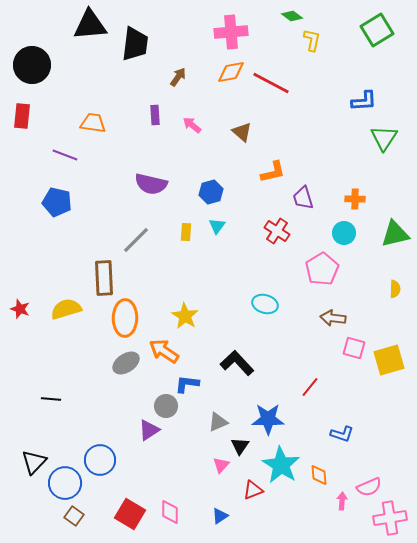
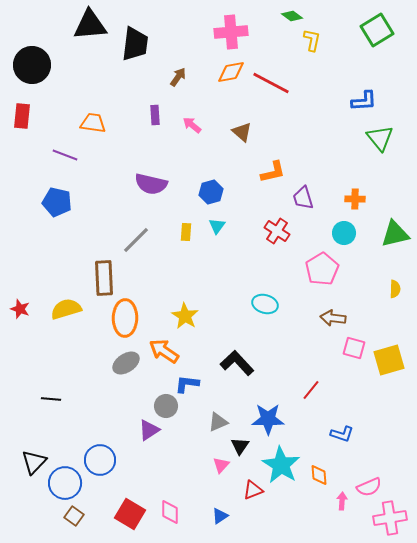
green triangle at (384, 138): moved 4 px left; rotated 12 degrees counterclockwise
red line at (310, 387): moved 1 px right, 3 px down
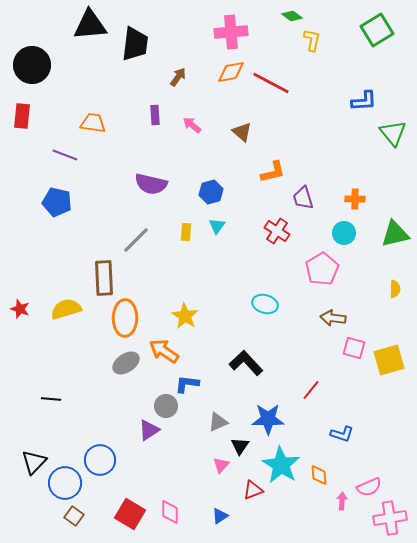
green triangle at (380, 138): moved 13 px right, 5 px up
black L-shape at (237, 363): moved 9 px right
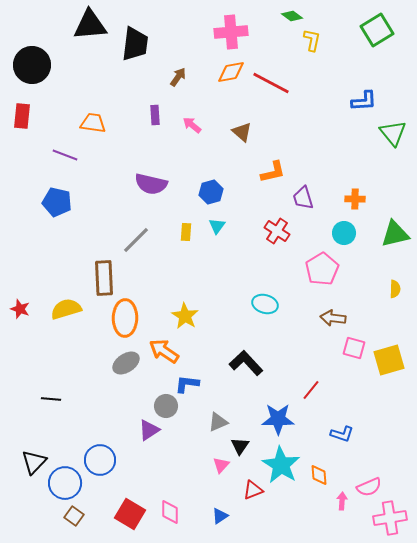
blue star at (268, 419): moved 10 px right
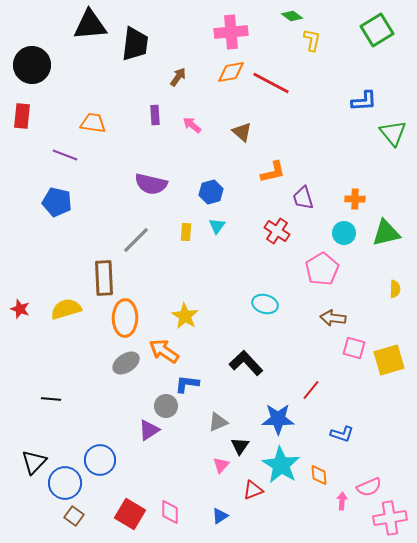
green triangle at (395, 234): moved 9 px left, 1 px up
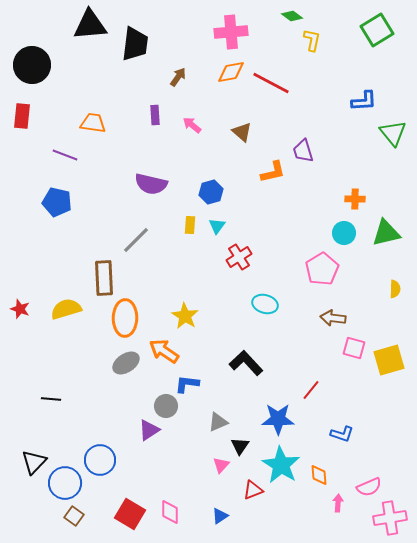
purple trapezoid at (303, 198): moved 47 px up
red cross at (277, 231): moved 38 px left, 26 px down; rotated 25 degrees clockwise
yellow rectangle at (186, 232): moved 4 px right, 7 px up
pink arrow at (342, 501): moved 4 px left, 2 px down
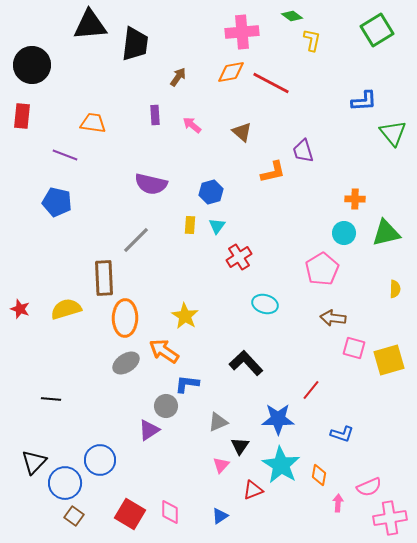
pink cross at (231, 32): moved 11 px right
orange diamond at (319, 475): rotated 15 degrees clockwise
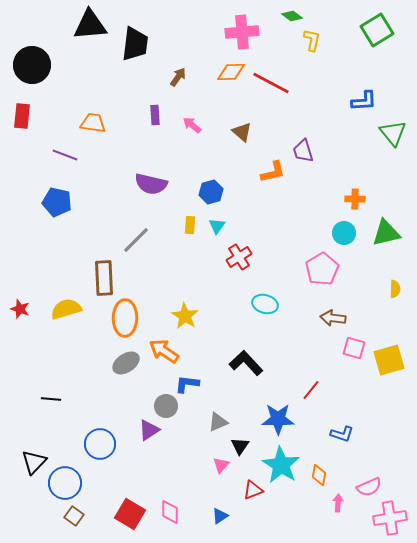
orange diamond at (231, 72): rotated 8 degrees clockwise
blue circle at (100, 460): moved 16 px up
